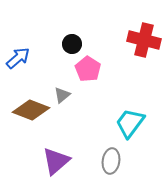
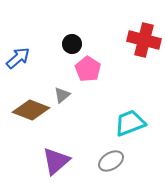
cyan trapezoid: rotated 32 degrees clockwise
gray ellipse: rotated 50 degrees clockwise
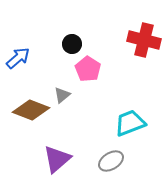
purple triangle: moved 1 px right, 2 px up
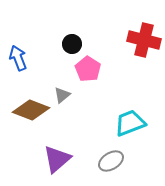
blue arrow: rotated 70 degrees counterclockwise
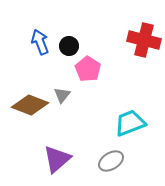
black circle: moved 3 px left, 2 px down
blue arrow: moved 22 px right, 16 px up
gray triangle: rotated 12 degrees counterclockwise
brown diamond: moved 1 px left, 5 px up
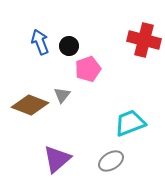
pink pentagon: rotated 20 degrees clockwise
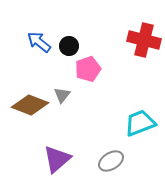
blue arrow: moved 1 px left; rotated 30 degrees counterclockwise
cyan trapezoid: moved 10 px right
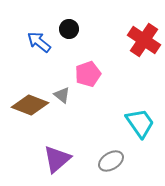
red cross: rotated 20 degrees clockwise
black circle: moved 17 px up
pink pentagon: moved 5 px down
gray triangle: rotated 30 degrees counterclockwise
cyan trapezoid: rotated 76 degrees clockwise
